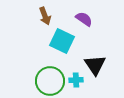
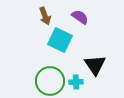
purple semicircle: moved 4 px left, 2 px up
cyan square: moved 2 px left, 1 px up
cyan cross: moved 2 px down
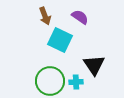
black triangle: moved 1 px left
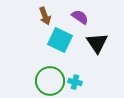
black triangle: moved 3 px right, 22 px up
cyan cross: moved 1 px left; rotated 16 degrees clockwise
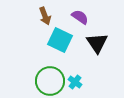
cyan cross: rotated 24 degrees clockwise
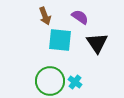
cyan square: rotated 20 degrees counterclockwise
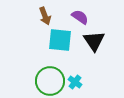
black triangle: moved 3 px left, 2 px up
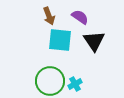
brown arrow: moved 4 px right
cyan cross: moved 2 px down; rotated 24 degrees clockwise
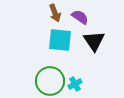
brown arrow: moved 6 px right, 3 px up
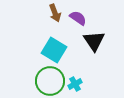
purple semicircle: moved 2 px left, 1 px down
cyan square: moved 6 px left, 10 px down; rotated 25 degrees clockwise
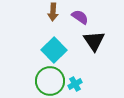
brown arrow: moved 2 px left, 1 px up; rotated 24 degrees clockwise
purple semicircle: moved 2 px right, 1 px up
cyan square: rotated 15 degrees clockwise
